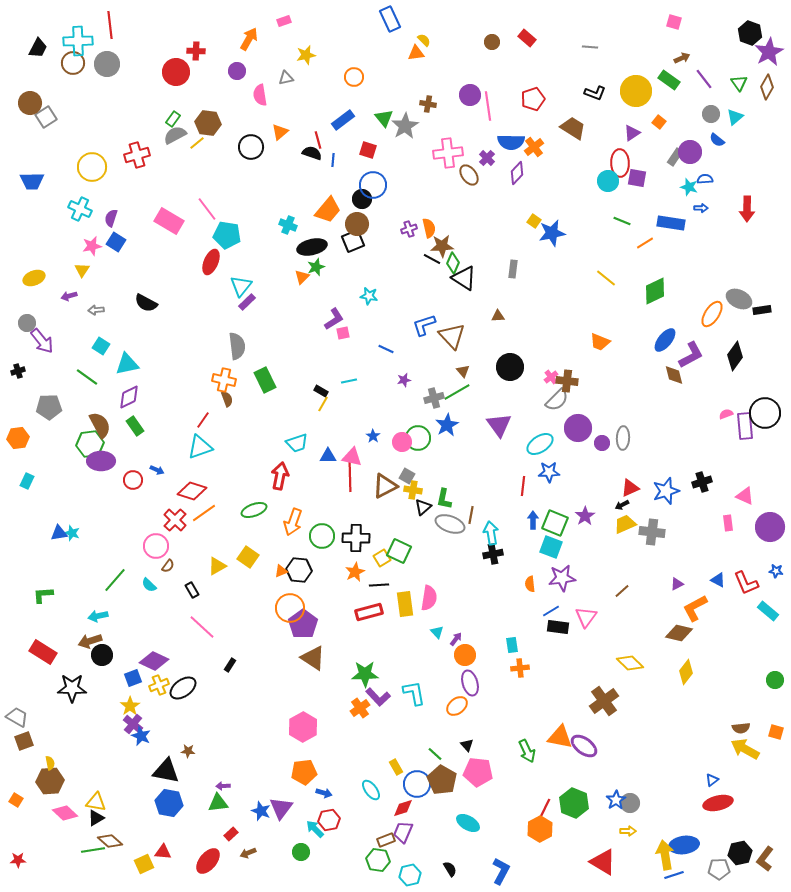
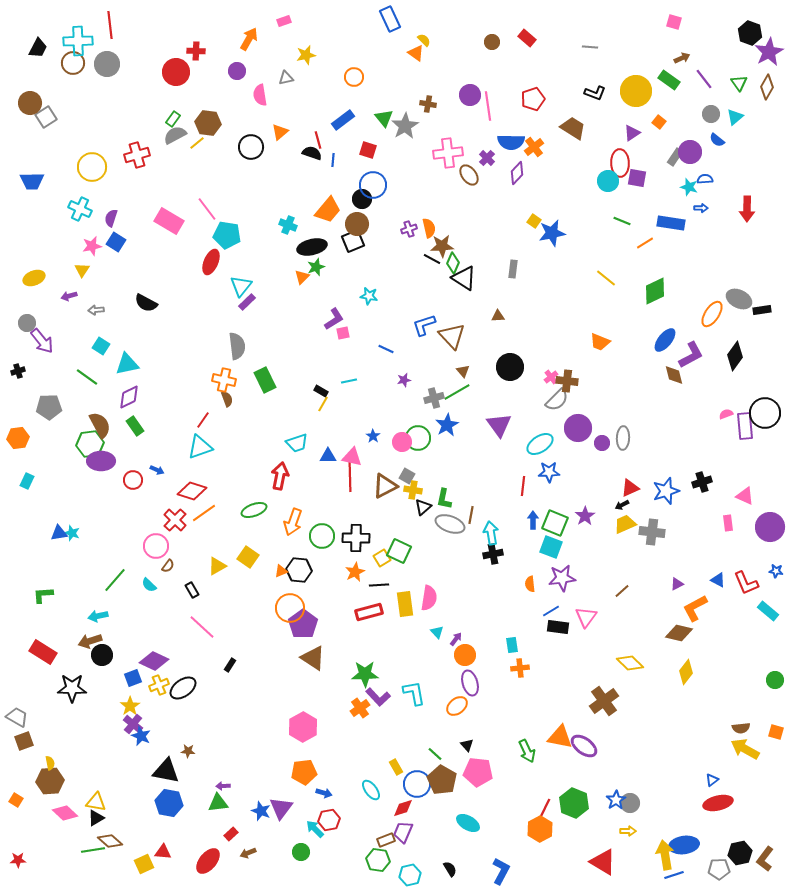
orange triangle at (416, 53): rotated 42 degrees clockwise
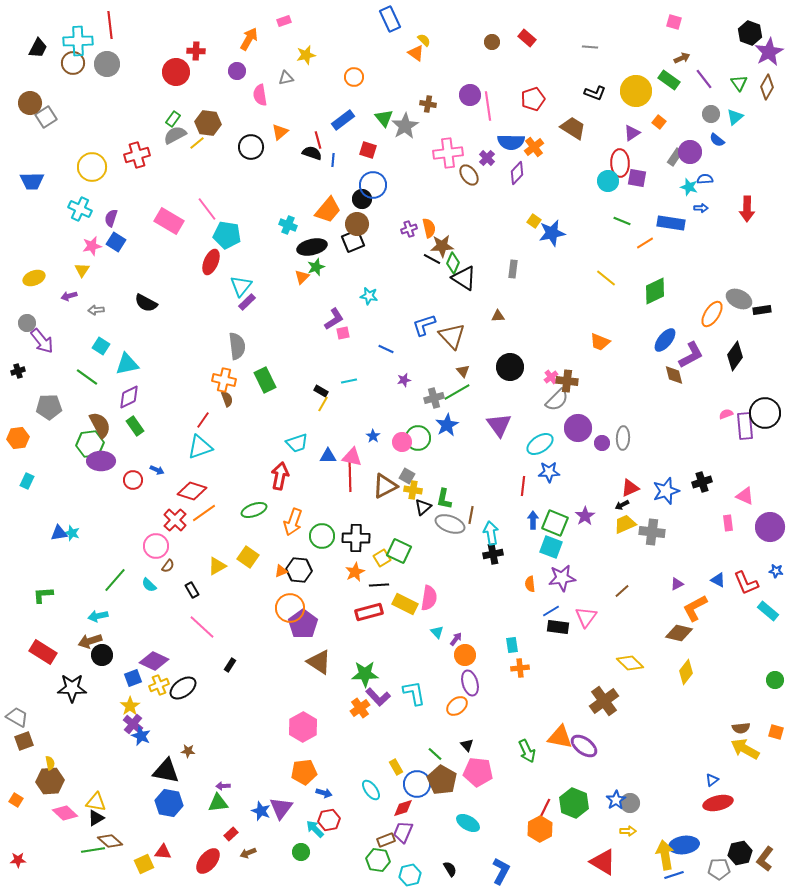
yellow rectangle at (405, 604): rotated 55 degrees counterclockwise
brown triangle at (313, 658): moved 6 px right, 4 px down
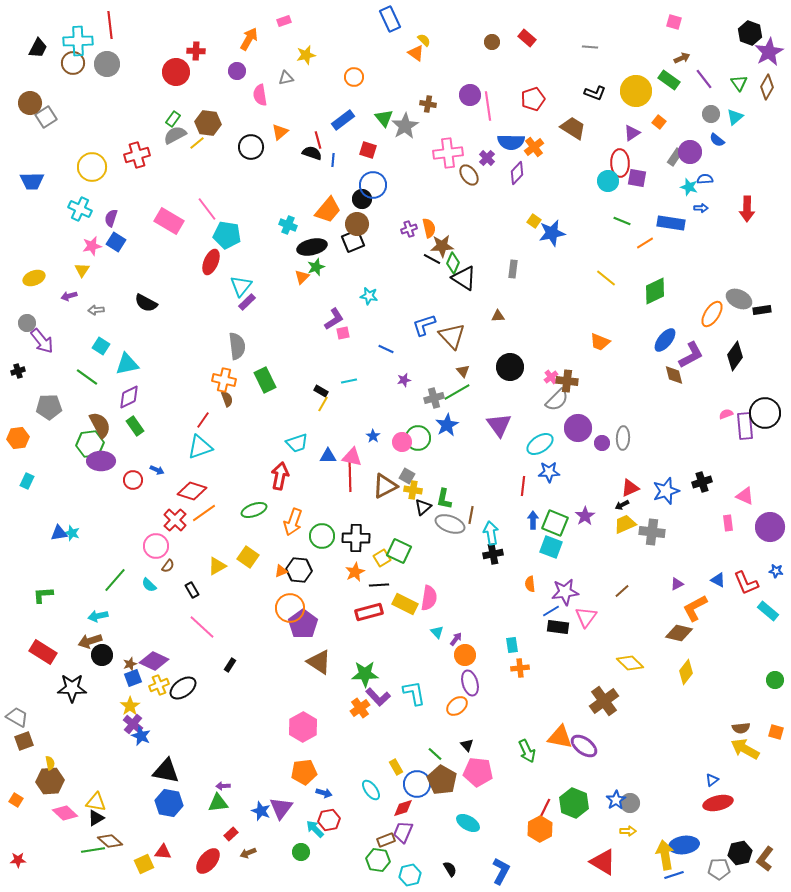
purple star at (562, 578): moved 3 px right, 14 px down
brown star at (188, 751): moved 58 px left, 87 px up; rotated 24 degrees counterclockwise
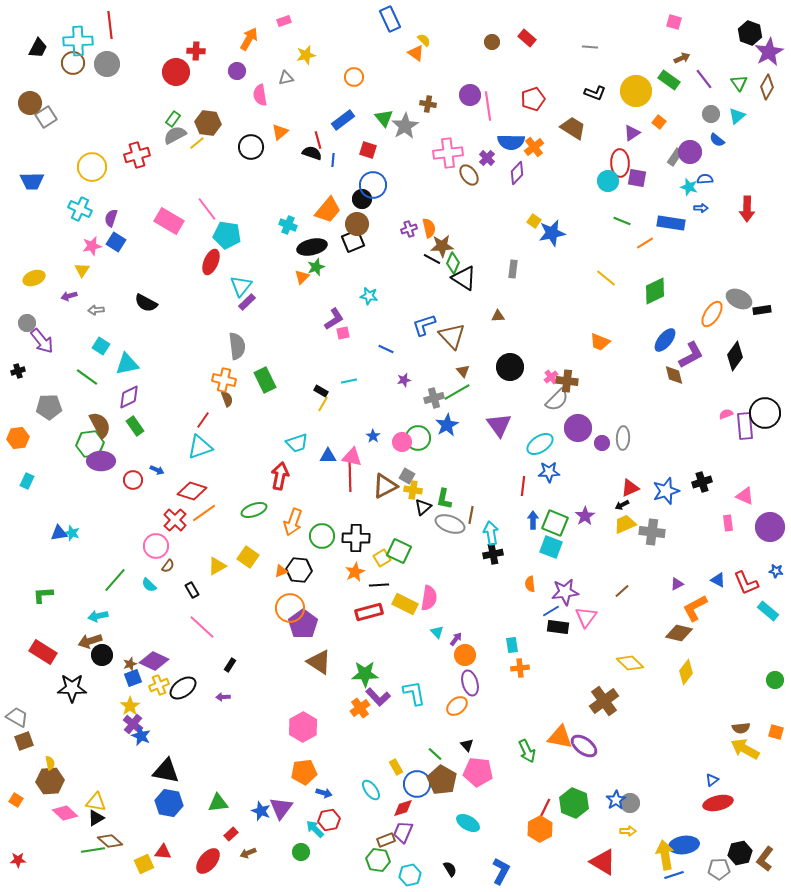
cyan triangle at (735, 117): moved 2 px right, 1 px up
purple arrow at (223, 786): moved 89 px up
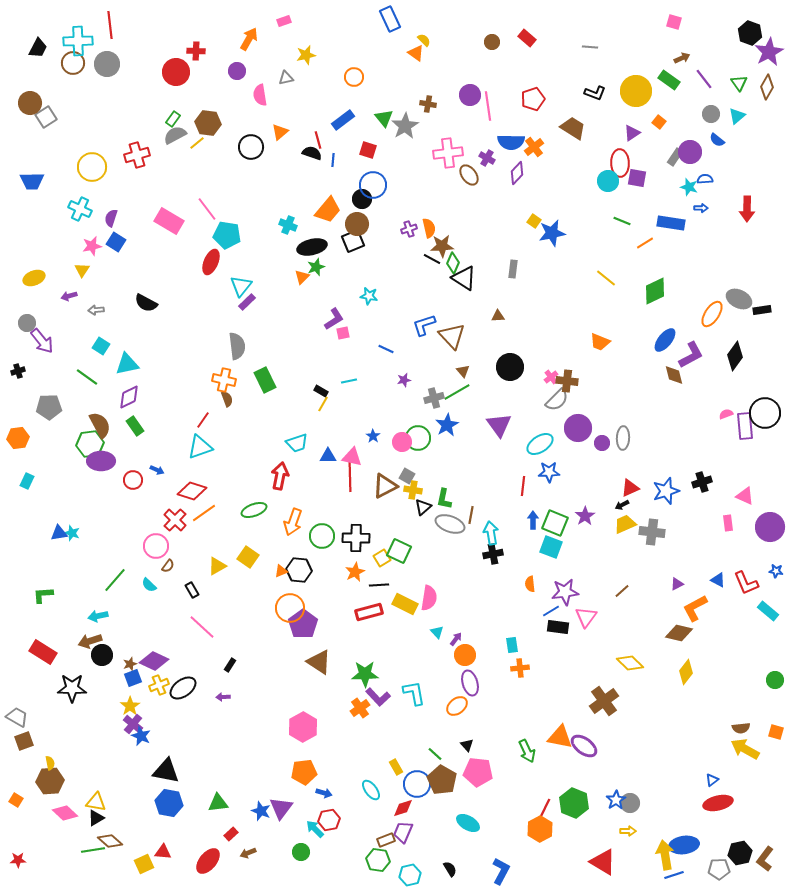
purple cross at (487, 158): rotated 14 degrees counterclockwise
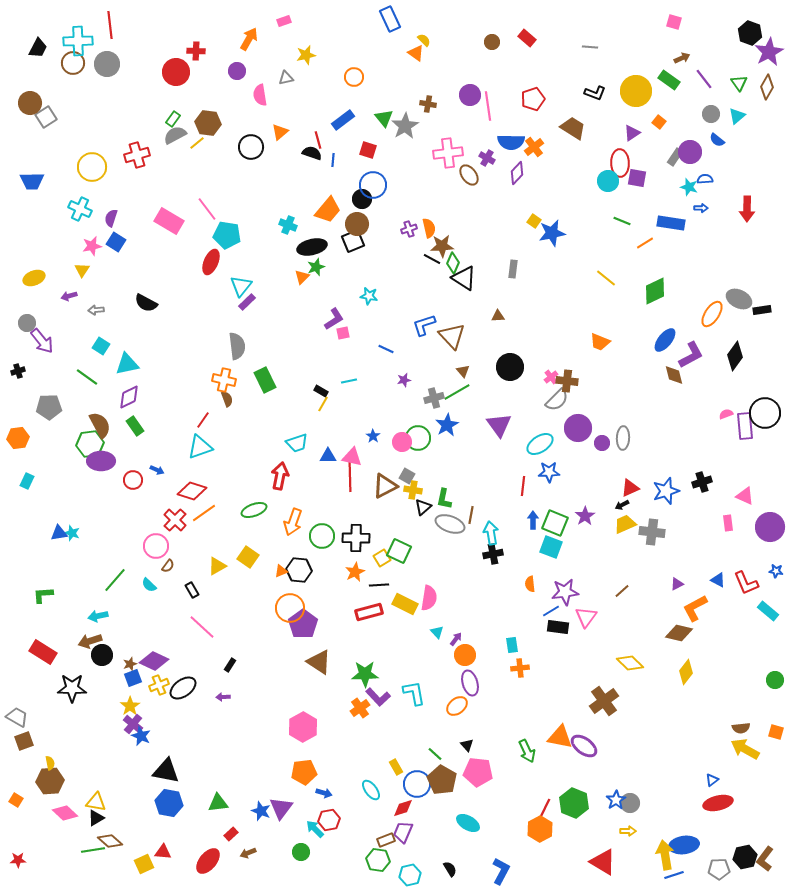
black hexagon at (740, 853): moved 5 px right, 4 px down
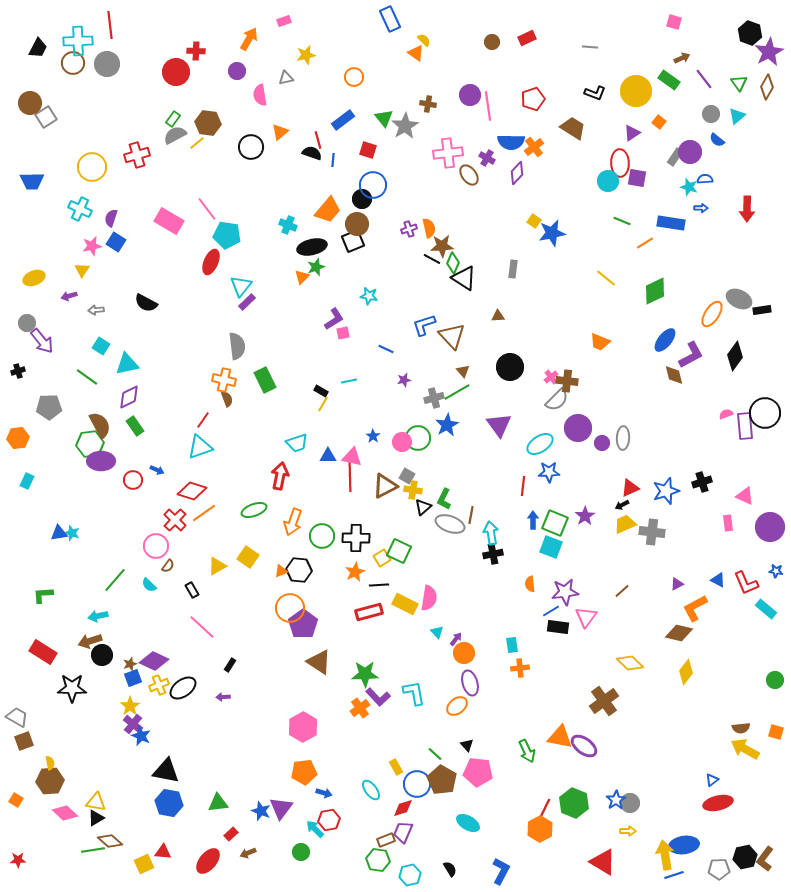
red rectangle at (527, 38): rotated 66 degrees counterclockwise
green L-shape at (444, 499): rotated 15 degrees clockwise
cyan rectangle at (768, 611): moved 2 px left, 2 px up
orange circle at (465, 655): moved 1 px left, 2 px up
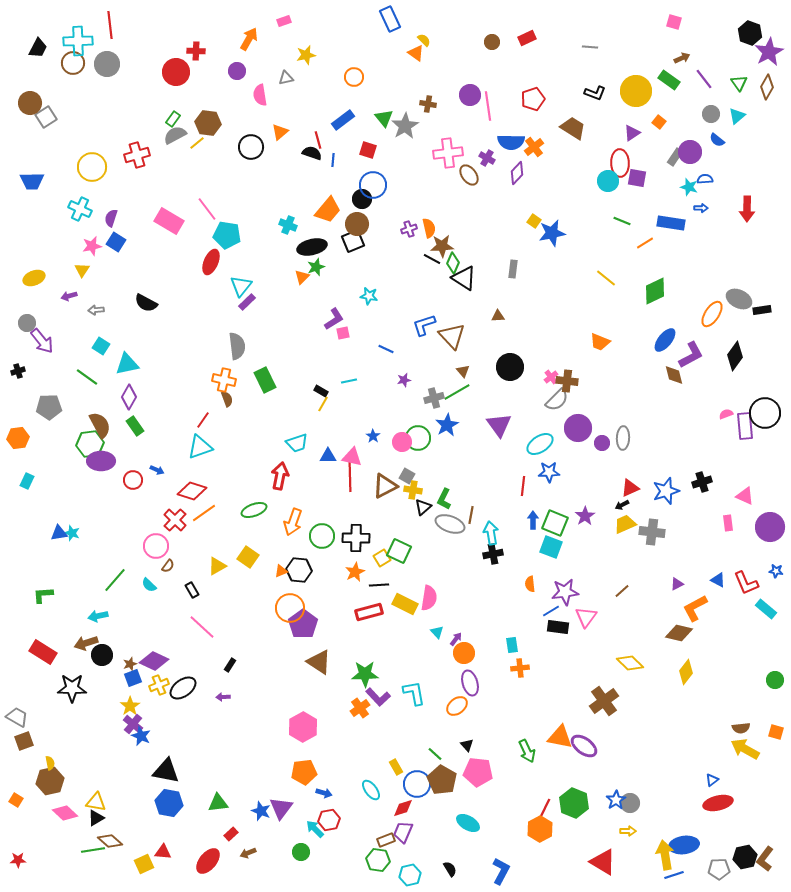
purple diamond at (129, 397): rotated 35 degrees counterclockwise
brown arrow at (90, 641): moved 4 px left, 2 px down
brown hexagon at (50, 781): rotated 8 degrees counterclockwise
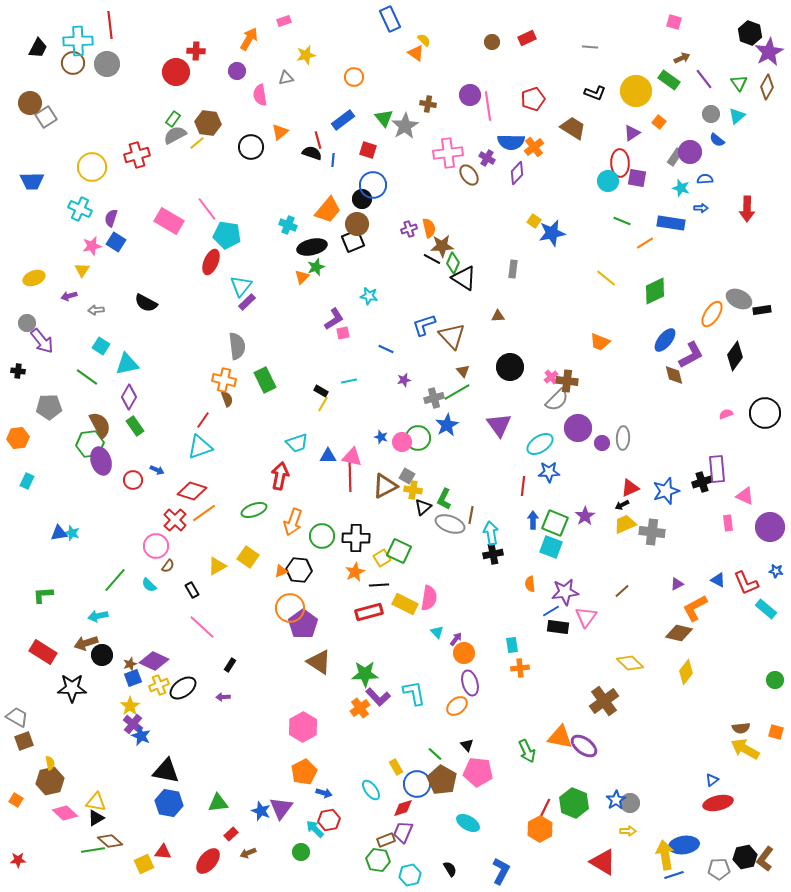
cyan star at (689, 187): moved 8 px left, 1 px down
black cross at (18, 371): rotated 24 degrees clockwise
purple rectangle at (745, 426): moved 28 px left, 43 px down
blue star at (373, 436): moved 8 px right, 1 px down; rotated 16 degrees counterclockwise
purple ellipse at (101, 461): rotated 72 degrees clockwise
orange pentagon at (304, 772): rotated 20 degrees counterclockwise
